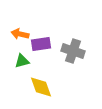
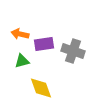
purple rectangle: moved 3 px right
yellow diamond: moved 1 px down
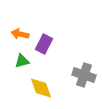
purple rectangle: rotated 54 degrees counterclockwise
gray cross: moved 11 px right, 24 px down
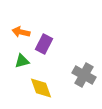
orange arrow: moved 1 px right, 2 px up
gray cross: rotated 10 degrees clockwise
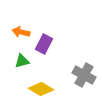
yellow diamond: moved 1 px down; rotated 40 degrees counterclockwise
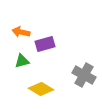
purple rectangle: moved 1 px right; rotated 48 degrees clockwise
